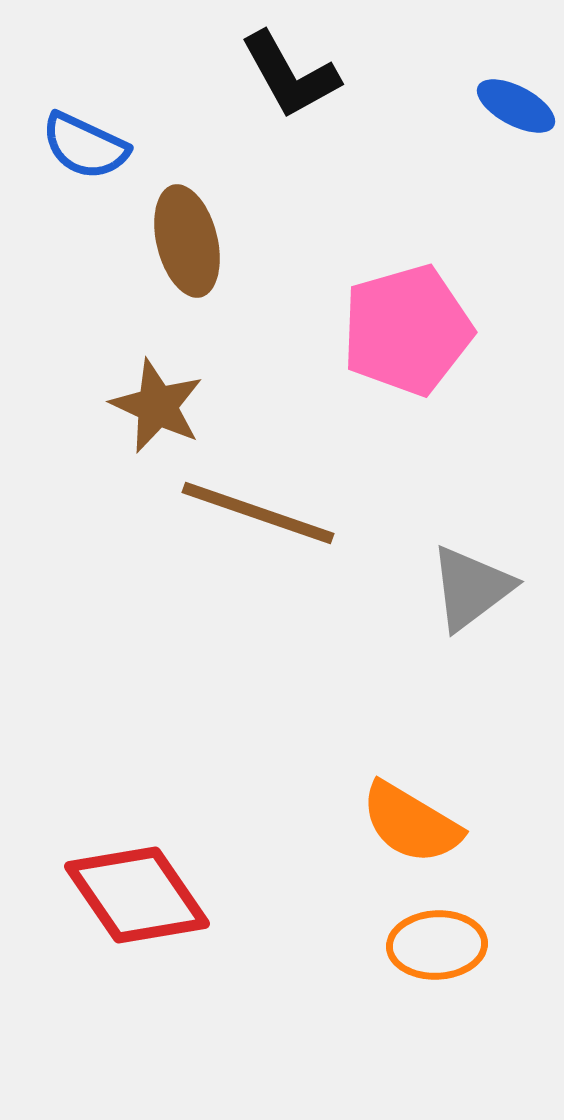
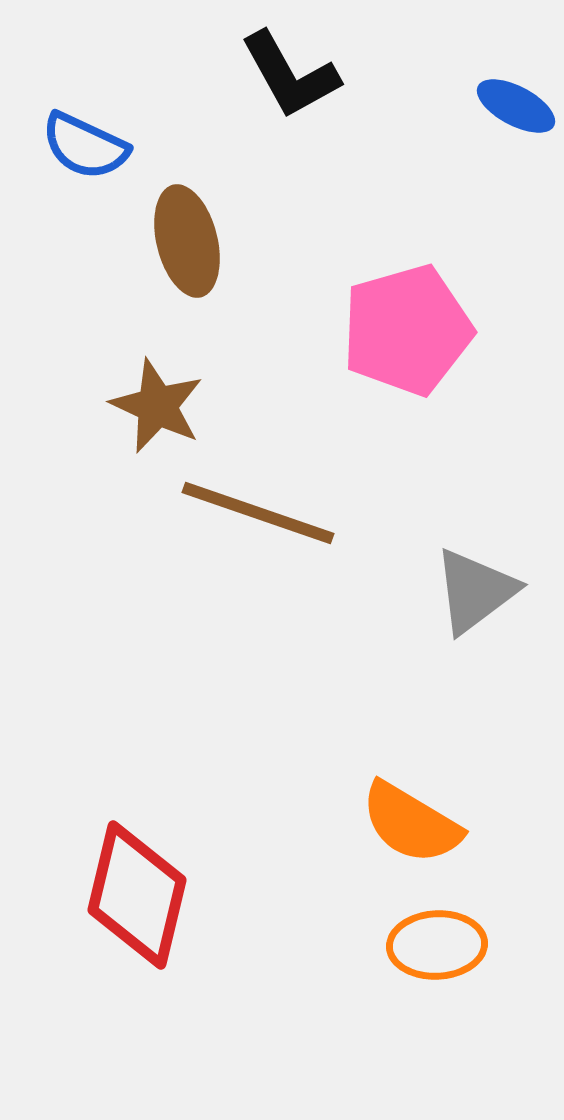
gray triangle: moved 4 px right, 3 px down
red diamond: rotated 48 degrees clockwise
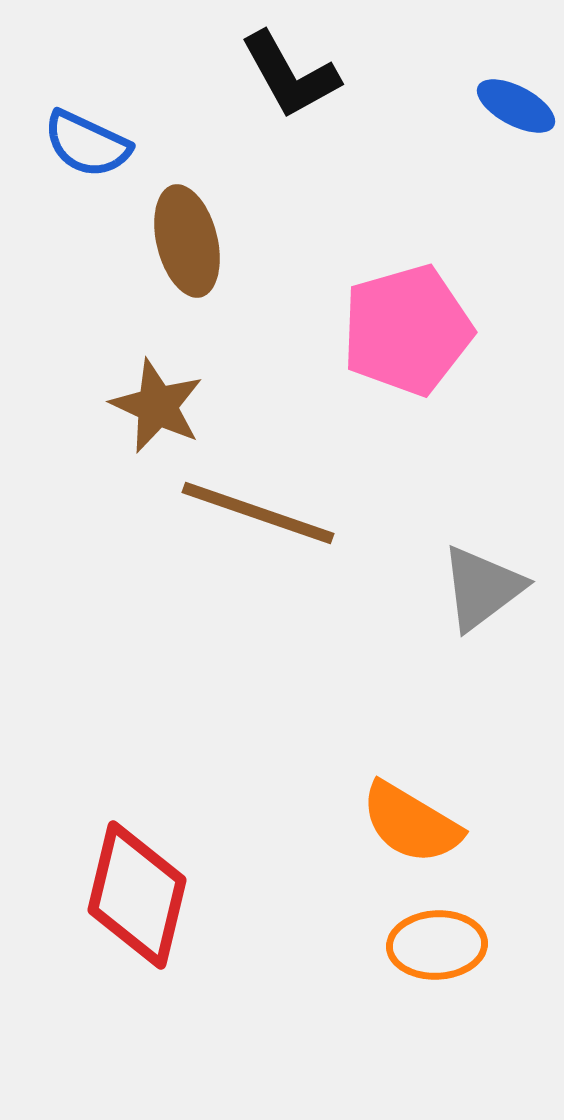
blue semicircle: moved 2 px right, 2 px up
gray triangle: moved 7 px right, 3 px up
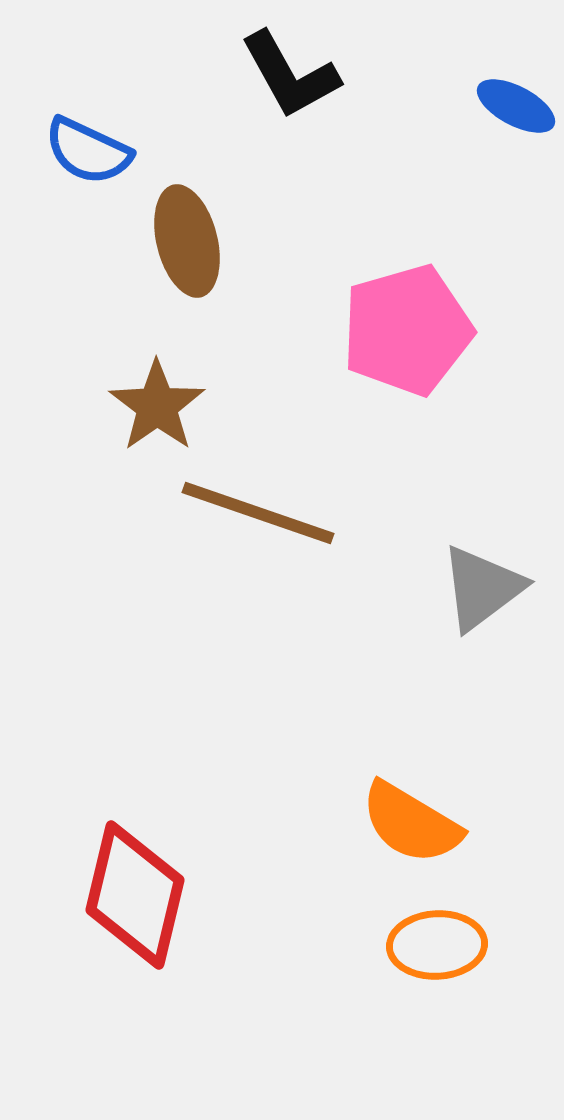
blue semicircle: moved 1 px right, 7 px down
brown star: rotated 12 degrees clockwise
red diamond: moved 2 px left
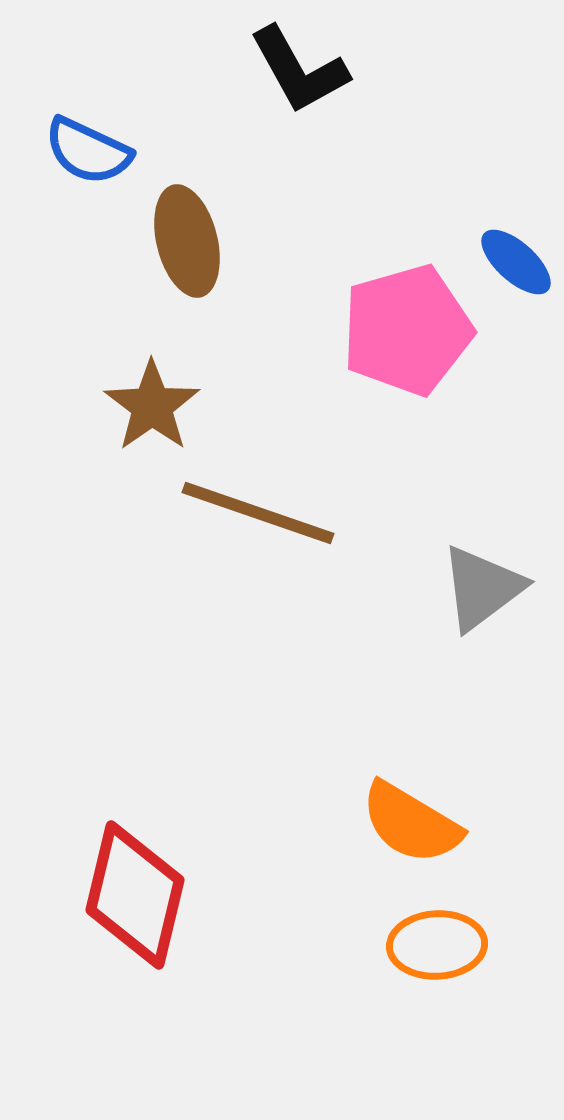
black L-shape: moved 9 px right, 5 px up
blue ellipse: moved 156 px down; rotated 14 degrees clockwise
brown star: moved 5 px left
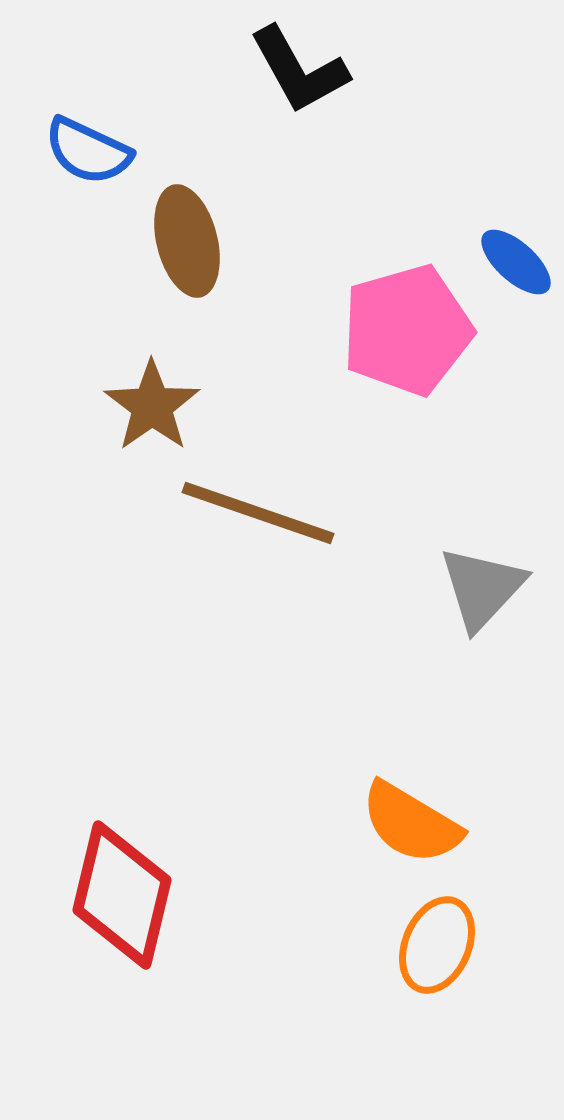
gray triangle: rotated 10 degrees counterclockwise
red diamond: moved 13 px left
orange ellipse: rotated 64 degrees counterclockwise
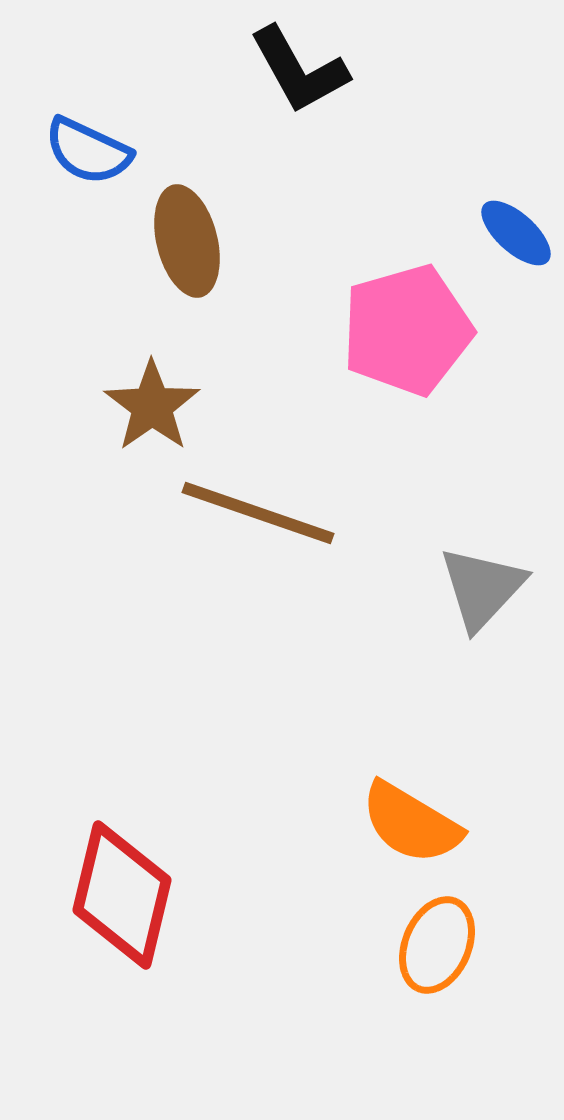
blue ellipse: moved 29 px up
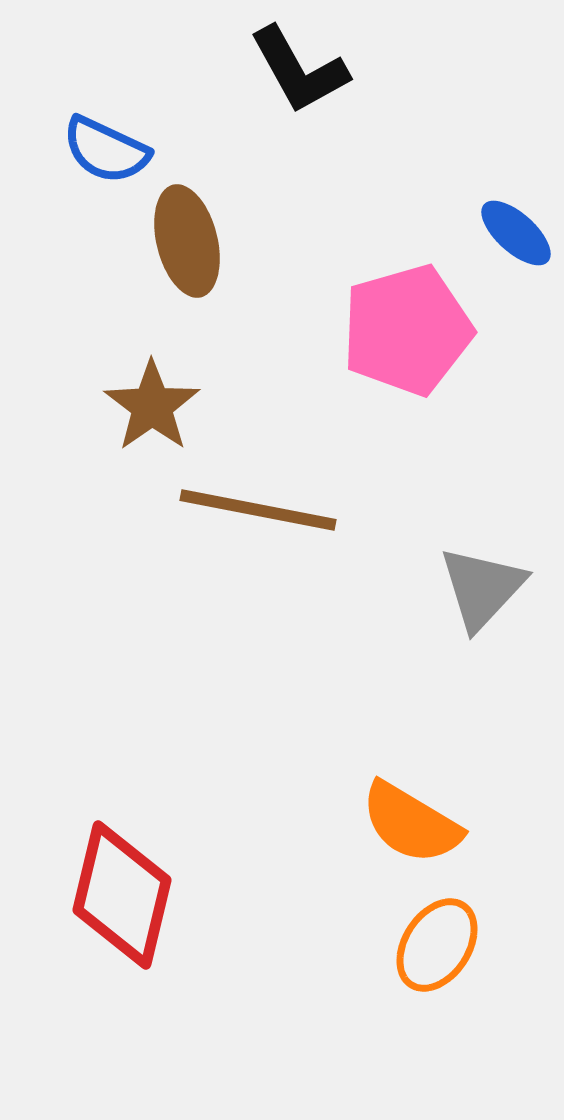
blue semicircle: moved 18 px right, 1 px up
brown line: moved 3 px up; rotated 8 degrees counterclockwise
orange ellipse: rotated 10 degrees clockwise
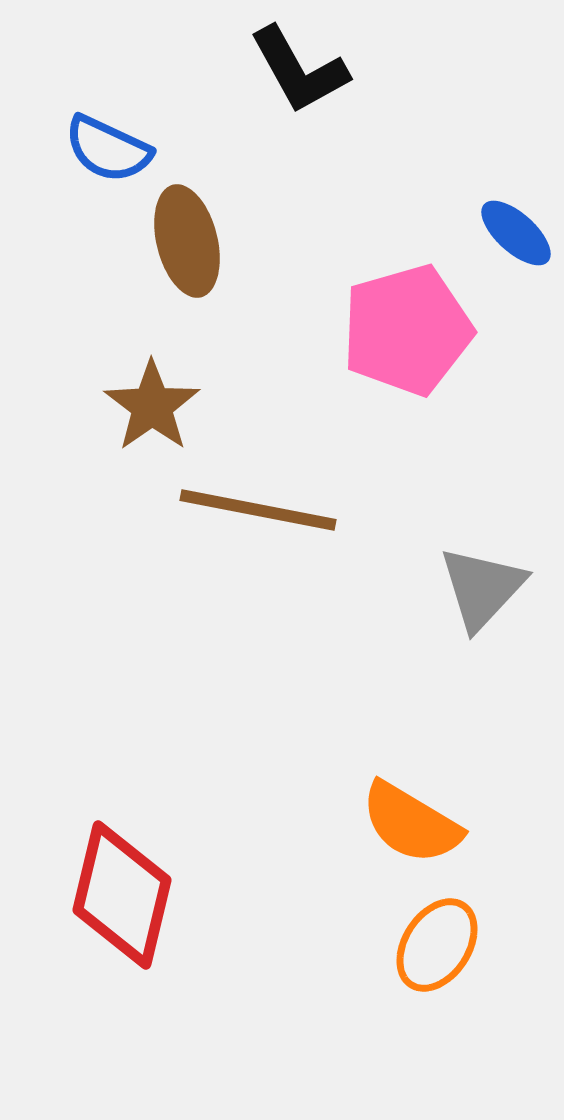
blue semicircle: moved 2 px right, 1 px up
